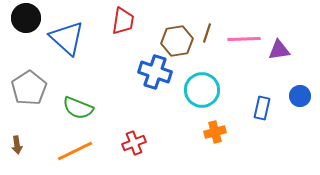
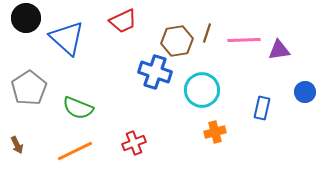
red trapezoid: rotated 56 degrees clockwise
pink line: moved 1 px down
blue circle: moved 5 px right, 4 px up
brown arrow: rotated 18 degrees counterclockwise
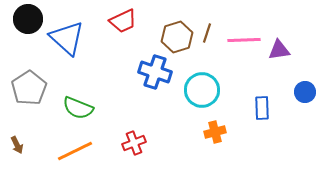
black circle: moved 2 px right, 1 px down
brown hexagon: moved 4 px up; rotated 8 degrees counterclockwise
blue rectangle: rotated 15 degrees counterclockwise
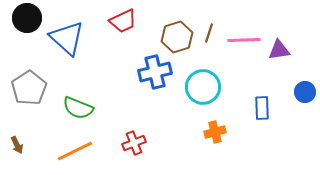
black circle: moved 1 px left, 1 px up
brown line: moved 2 px right
blue cross: rotated 32 degrees counterclockwise
cyan circle: moved 1 px right, 3 px up
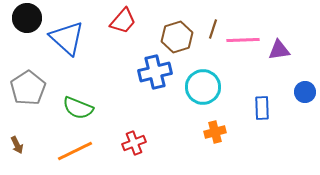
red trapezoid: rotated 24 degrees counterclockwise
brown line: moved 4 px right, 4 px up
pink line: moved 1 px left
gray pentagon: moved 1 px left
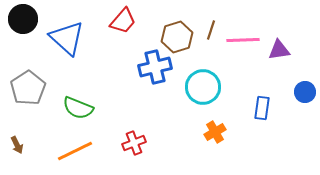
black circle: moved 4 px left, 1 px down
brown line: moved 2 px left, 1 px down
blue cross: moved 5 px up
blue rectangle: rotated 10 degrees clockwise
orange cross: rotated 15 degrees counterclockwise
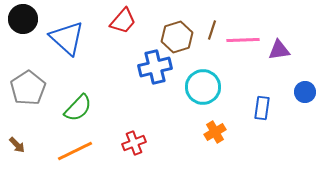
brown line: moved 1 px right
green semicircle: rotated 68 degrees counterclockwise
brown arrow: rotated 18 degrees counterclockwise
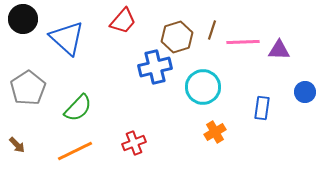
pink line: moved 2 px down
purple triangle: rotated 10 degrees clockwise
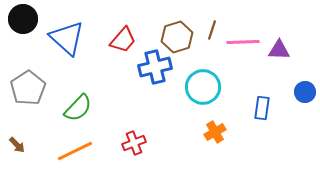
red trapezoid: moved 19 px down
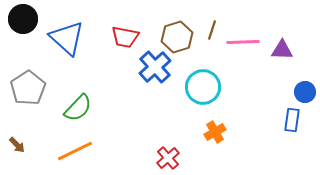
red trapezoid: moved 2 px right, 3 px up; rotated 60 degrees clockwise
purple triangle: moved 3 px right
blue cross: rotated 28 degrees counterclockwise
blue rectangle: moved 30 px right, 12 px down
red cross: moved 34 px right, 15 px down; rotated 20 degrees counterclockwise
